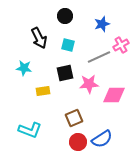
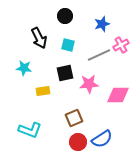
gray line: moved 2 px up
pink diamond: moved 4 px right
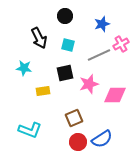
pink cross: moved 1 px up
pink star: rotated 12 degrees counterclockwise
pink diamond: moved 3 px left
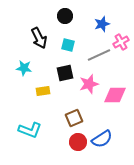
pink cross: moved 2 px up
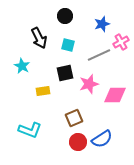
cyan star: moved 2 px left, 2 px up; rotated 21 degrees clockwise
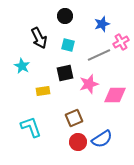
cyan L-shape: moved 1 px right, 3 px up; rotated 130 degrees counterclockwise
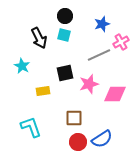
cyan square: moved 4 px left, 10 px up
pink diamond: moved 1 px up
brown square: rotated 24 degrees clockwise
